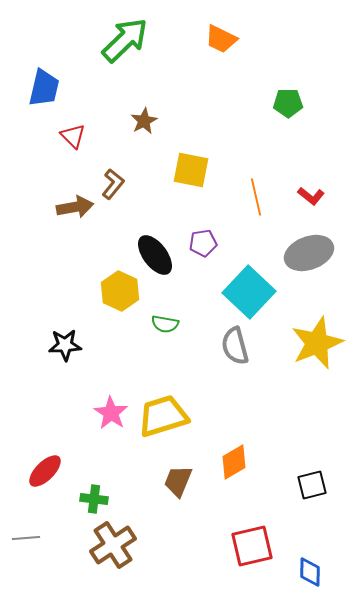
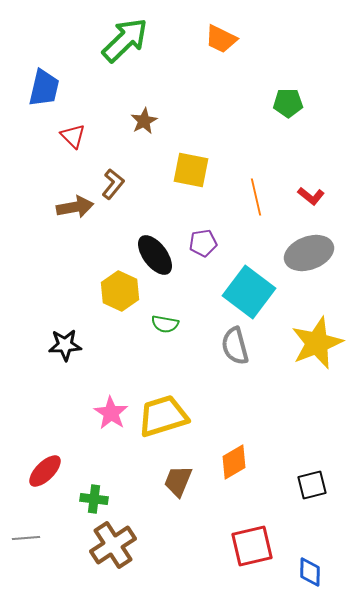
cyan square: rotated 6 degrees counterclockwise
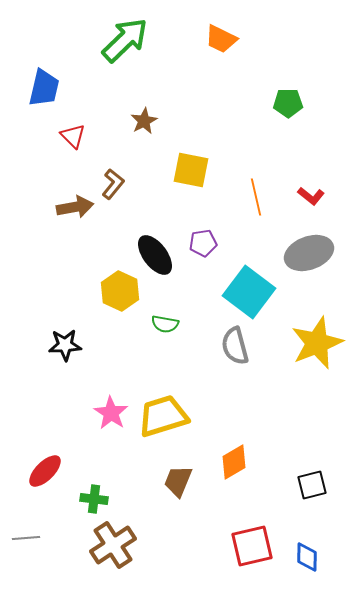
blue diamond: moved 3 px left, 15 px up
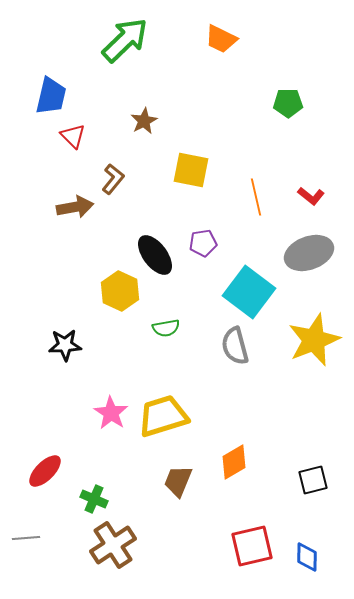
blue trapezoid: moved 7 px right, 8 px down
brown L-shape: moved 5 px up
green semicircle: moved 1 px right, 4 px down; rotated 20 degrees counterclockwise
yellow star: moved 3 px left, 3 px up
black square: moved 1 px right, 5 px up
green cross: rotated 16 degrees clockwise
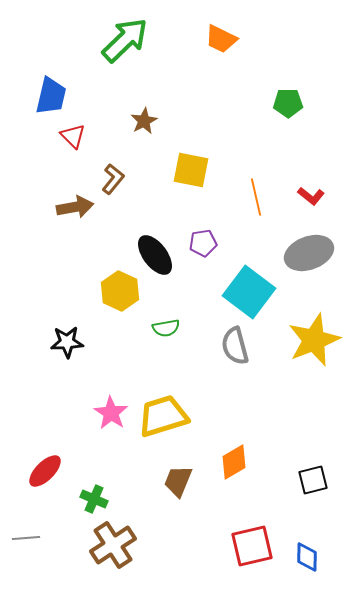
black star: moved 2 px right, 3 px up
